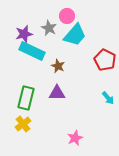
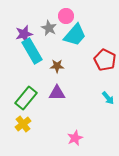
pink circle: moved 1 px left
cyan rectangle: rotated 35 degrees clockwise
brown star: moved 1 px left; rotated 24 degrees counterclockwise
green rectangle: rotated 25 degrees clockwise
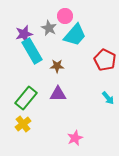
pink circle: moved 1 px left
purple triangle: moved 1 px right, 1 px down
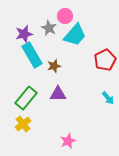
cyan rectangle: moved 4 px down
red pentagon: rotated 20 degrees clockwise
brown star: moved 3 px left; rotated 16 degrees counterclockwise
pink star: moved 7 px left, 3 px down
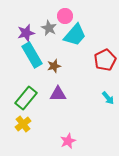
purple star: moved 2 px right, 1 px up
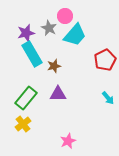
cyan rectangle: moved 1 px up
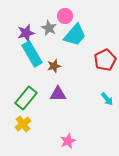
cyan arrow: moved 1 px left, 1 px down
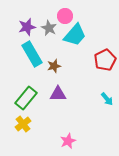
purple star: moved 1 px right, 6 px up
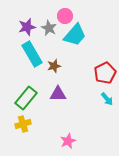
red pentagon: moved 13 px down
yellow cross: rotated 21 degrees clockwise
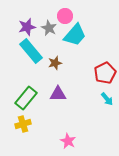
cyan rectangle: moved 1 px left, 3 px up; rotated 10 degrees counterclockwise
brown star: moved 1 px right, 3 px up
pink star: rotated 21 degrees counterclockwise
